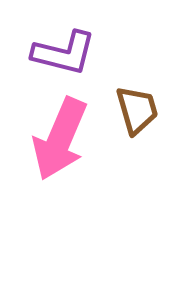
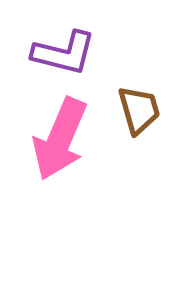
brown trapezoid: moved 2 px right
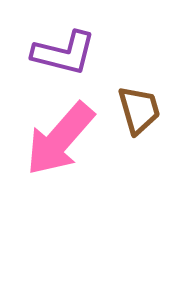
pink arrow: rotated 18 degrees clockwise
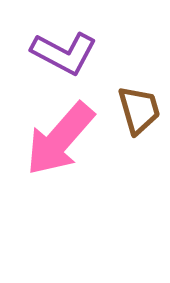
purple L-shape: rotated 14 degrees clockwise
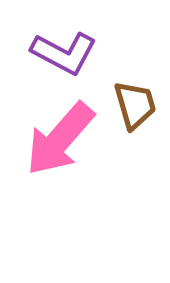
brown trapezoid: moved 4 px left, 5 px up
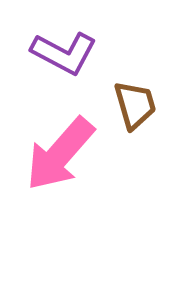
pink arrow: moved 15 px down
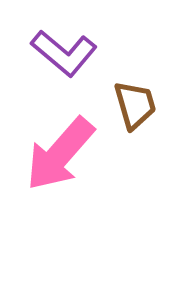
purple L-shape: rotated 12 degrees clockwise
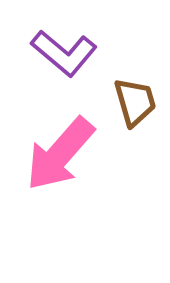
brown trapezoid: moved 3 px up
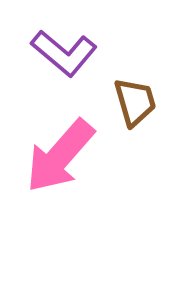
pink arrow: moved 2 px down
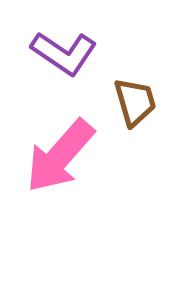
purple L-shape: rotated 6 degrees counterclockwise
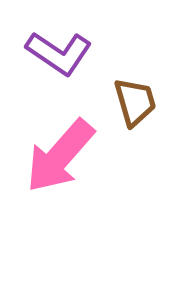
purple L-shape: moved 5 px left
